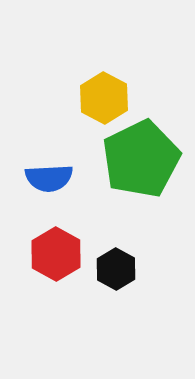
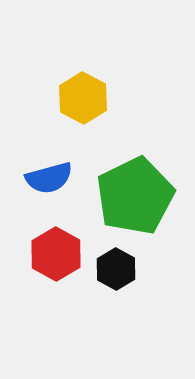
yellow hexagon: moved 21 px left
green pentagon: moved 6 px left, 37 px down
blue semicircle: rotated 12 degrees counterclockwise
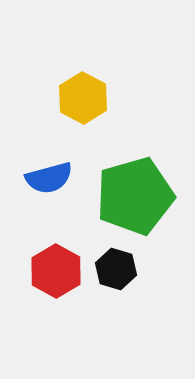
green pentagon: rotated 10 degrees clockwise
red hexagon: moved 17 px down
black hexagon: rotated 12 degrees counterclockwise
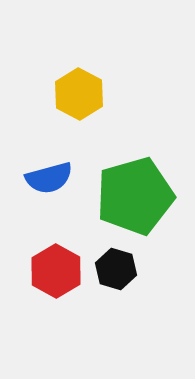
yellow hexagon: moved 4 px left, 4 px up
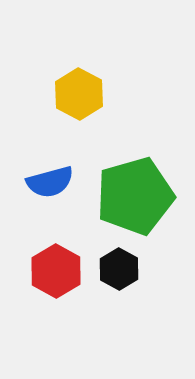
blue semicircle: moved 1 px right, 4 px down
black hexagon: moved 3 px right; rotated 12 degrees clockwise
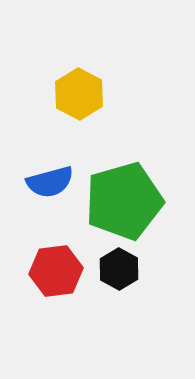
green pentagon: moved 11 px left, 5 px down
red hexagon: rotated 24 degrees clockwise
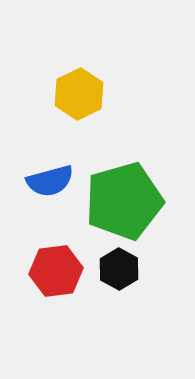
yellow hexagon: rotated 6 degrees clockwise
blue semicircle: moved 1 px up
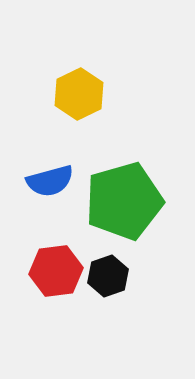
black hexagon: moved 11 px left, 7 px down; rotated 12 degrees clockwise
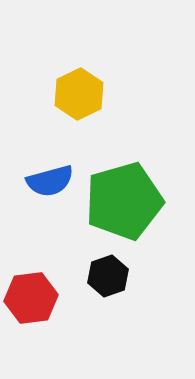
red hexagon: moved 25 px left, 27 px down
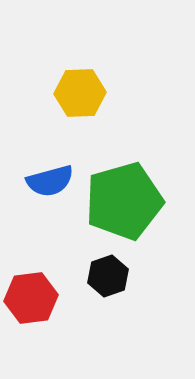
yellow hexagon: moved 1 px right, 1 px up; rotated 24 degrees clockwise
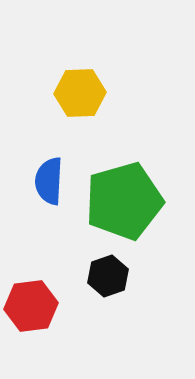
blue semicircle: moved 1 px left; rotated 108 degrees clockwise
red hexagon: moved 8 px down
